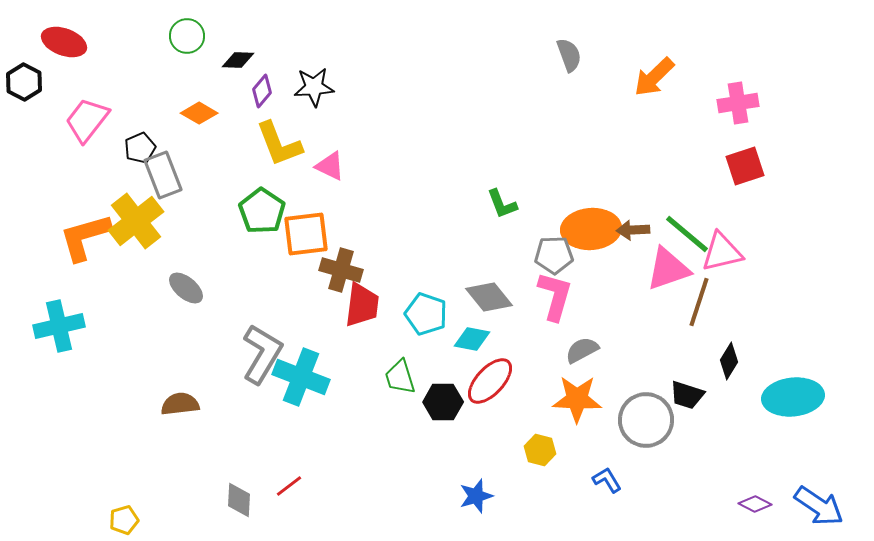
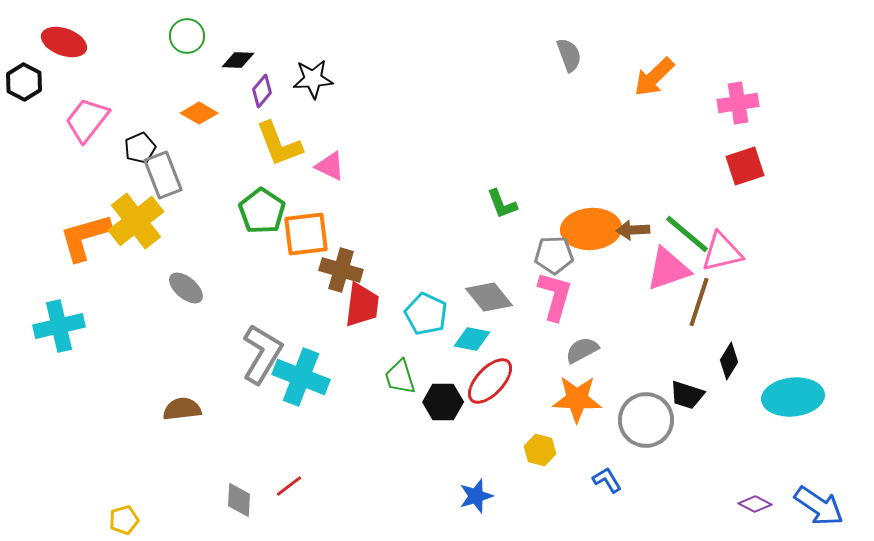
black star at (314, 87): moved 1 px left, 8 px up
cyan pentagon at (426, 314): rotated 6 degrees clockwise
brown semicircle at (180, 404): moved 2 px right, 5 px down
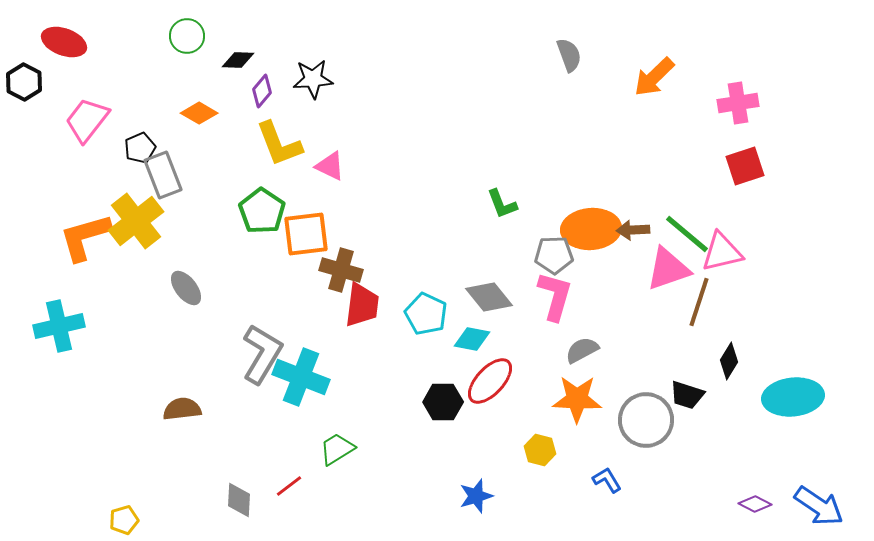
gray ellipse at (186, 288): rotated 12 degrees clockwise
green trapezoid at (400, 377): moved 63 px left, 72 px down; rotated 75 degrees clockwise
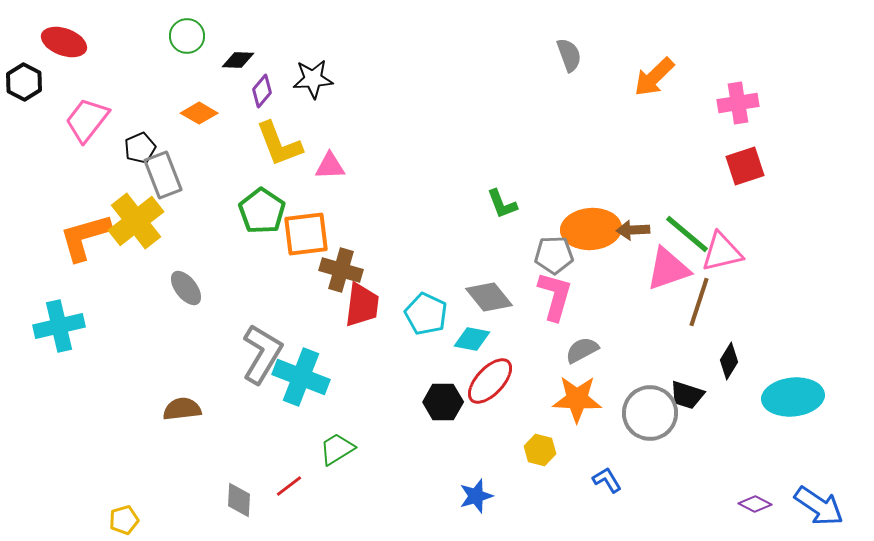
pink triangle at (330, 166): rotated 28 degrees counterclockwise
gray circle at (646, 420): moved 4 px right, 7 px up
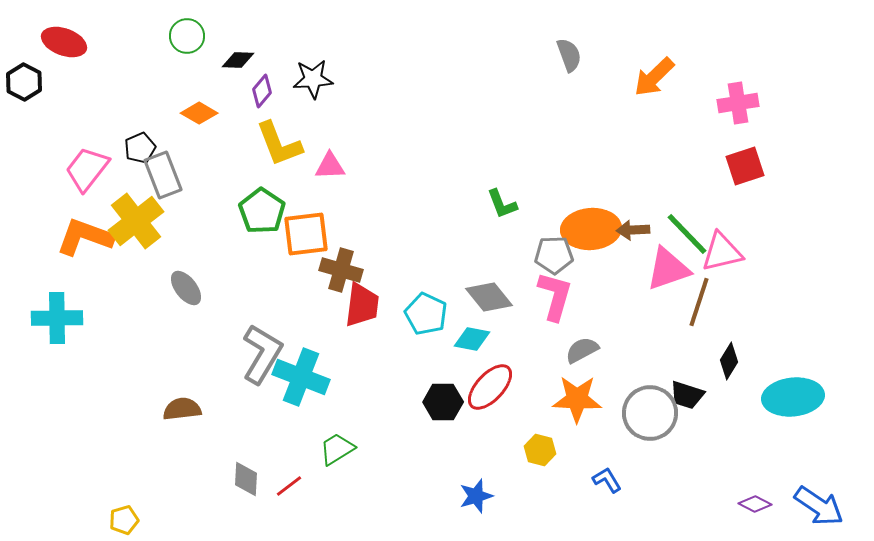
pink trapezoid at (87, 120): moved 49 px down
green line at (687, 234): rotated 6 degrees clockwise
orange L-shape at (85, 237): rotated 36 degrees clockwise
cyan cross at (59, 326): moved 2 px left, 8 px up; rotated 12 degrees clockwise
red ellipse at (490, 381): moved 6 px down
gray diamond at (239, 500): moved 7 px right, 21 px up
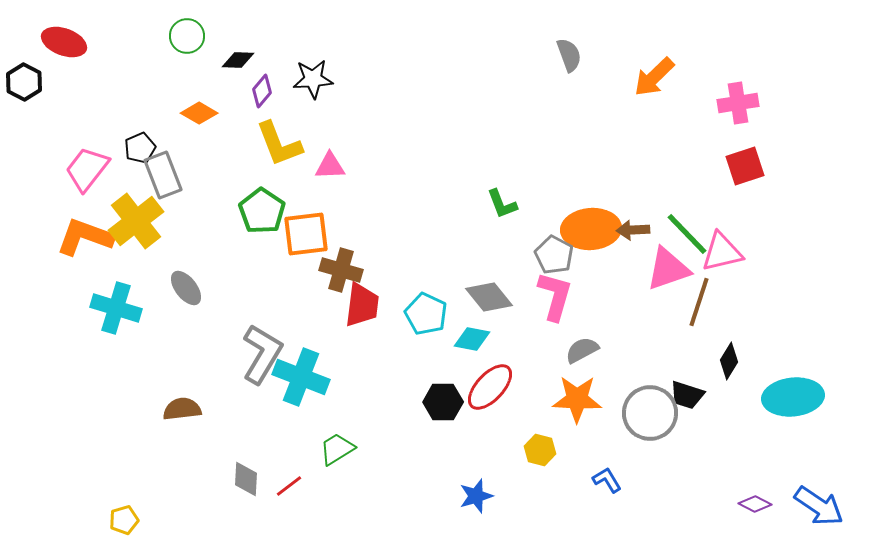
gray pentagon at (554, 255): rotated 30 degrees clockwise
cyan cross at (57, 318): moved 59 px right, 10 px up; rotated 18 degrees clockwise
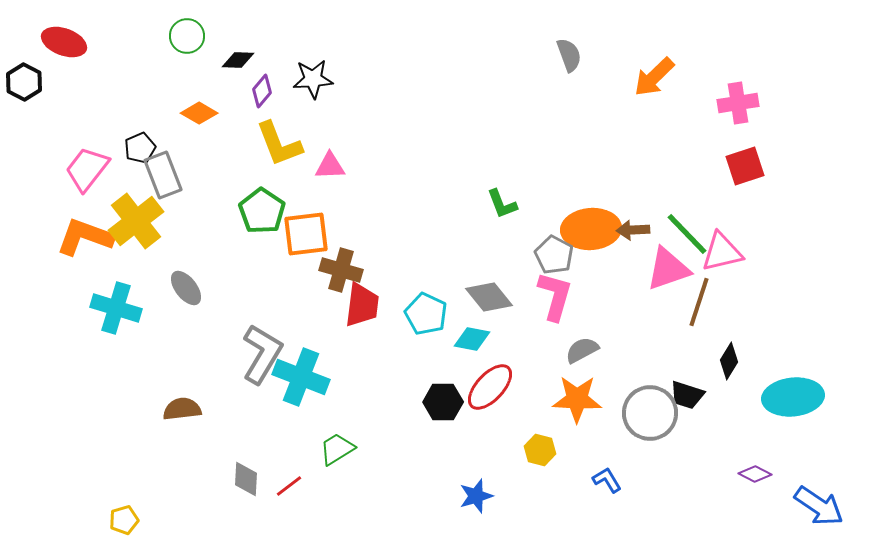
purple diamond at (755, 504): moved 30 px up
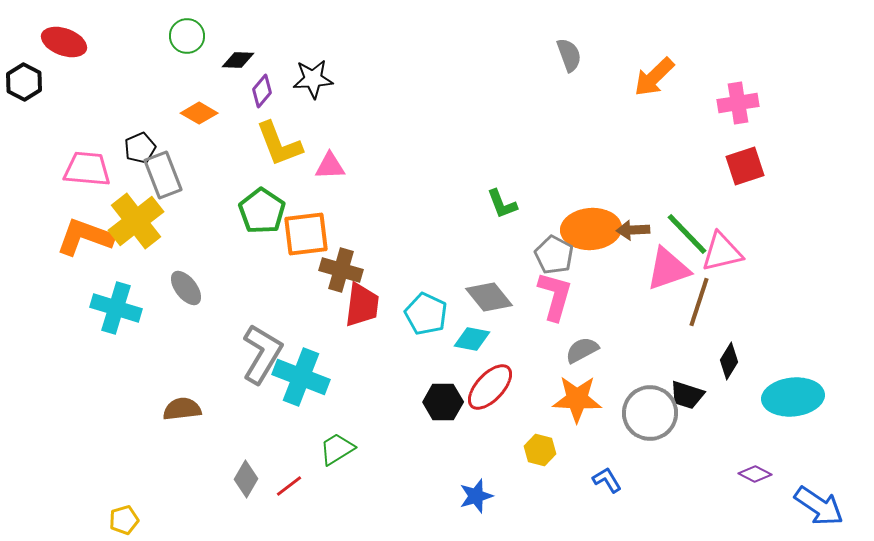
pink trapezoid at (87, 169): rotated 57 degrees clockwise
gray diamond at (246, 479): rotated 27 degrees clockwise
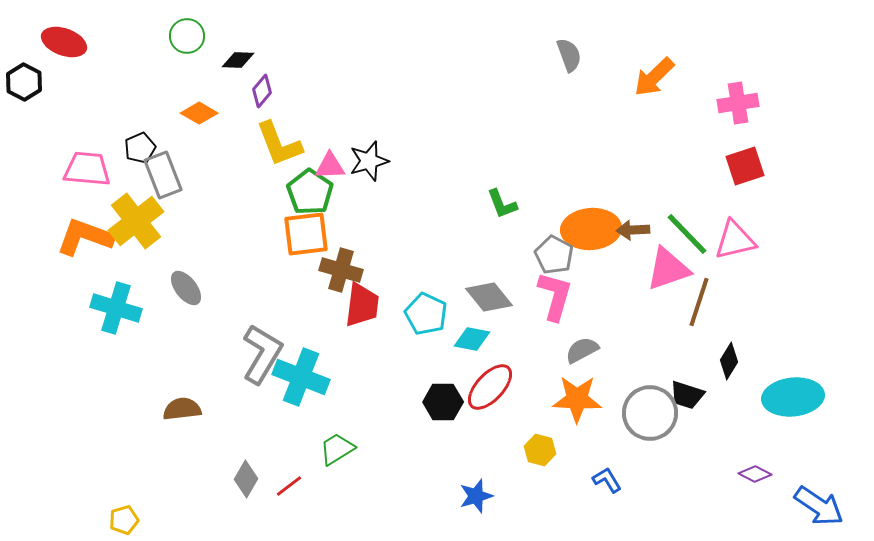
black star at (313, 79): moved 56 px right, 82 px down; rotated 12 degrees counterclockwise
green pentagon at (262, 211): moved 48 px right, 19 px up
pink triangle at (722, 252): moved 13 px right, 12 px up
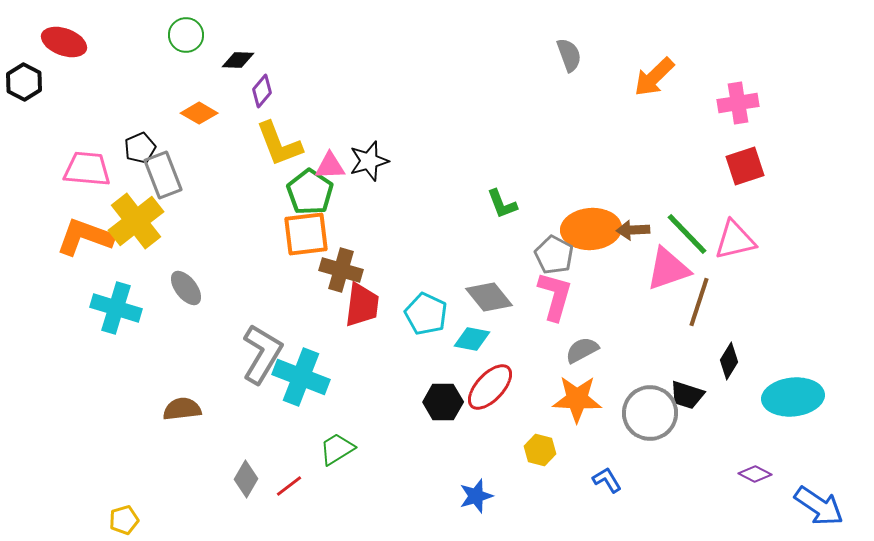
green circle at (187, 36): moved 1 px left, 1 px up
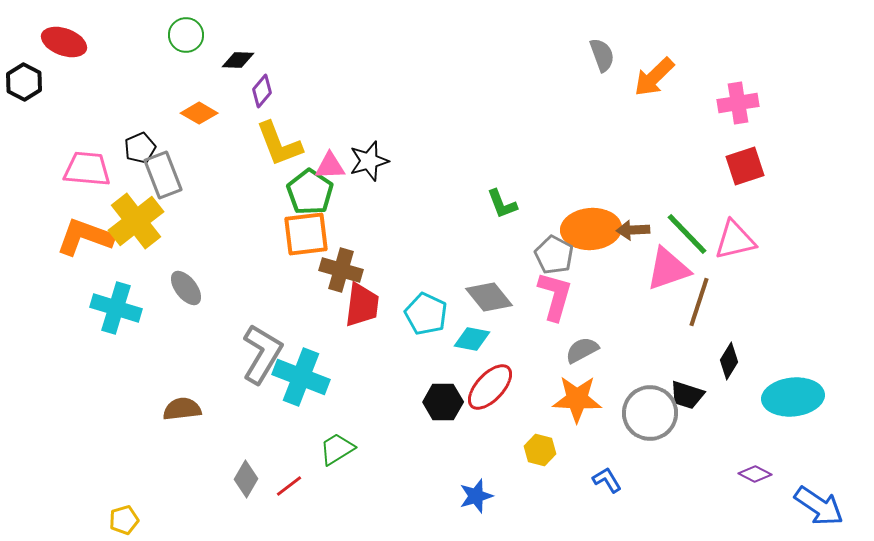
gray semicircle at (569, 55): moved 33 px right
